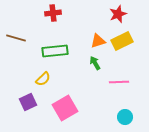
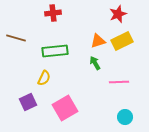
yellow semicircle: moved 1 px right, 1 px up; rotated 21 degrees counterclockwise
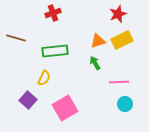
red cross: rotated 14 degrees counterclockwise
yellow rectangle: moved 1 px up
purple square: moved 2 px up; rotated 24 degrees counterclockwise
cyan circle: moved 13 px up
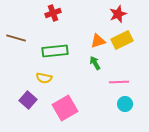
yellow semicircle: rotated 77 degrees clockwise
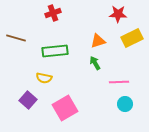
red star: rotated 24 degrees clockwise
yellow rectangle: moved 10 px right, 2 px up
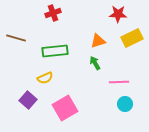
yellow semicircle: moved 1 px right; rotated 35 degrees counterclockwise
